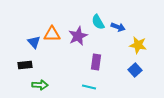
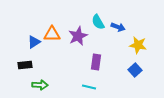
blue triangle: rotated 40 degrees clockwise
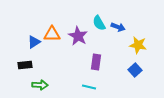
cyan semicircle: moved 1 px right, 1 px down
purple star: rotated 18 degrees counterclockwise
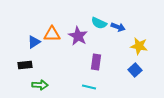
cyan semicircle: rotated 35 degrees counterclockwise
yellow star: moved 1 px right, 1 px down
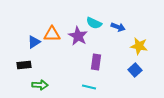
cyan semicircle: moved 5 px left
black rectangle: moved 1 px left
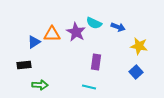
purple star: moved 2 px left, 4 px up
blue square: moved 1 px right, 2 px down
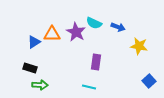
black rectangle: moved 6 px right, 3 px down; rotated 24 degrees clockwise
blue square: moved 13 px right, 9 px down
